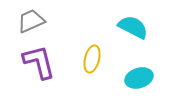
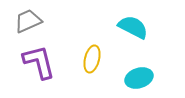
gray trapezoid: moved 3 px left
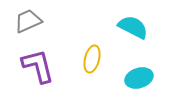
purple L-shape: moved 1 px left, 4 px down
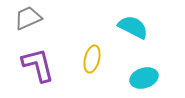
gray trapezoid: moved 3 px up
purple L-shape: moved 1 px up
cyan ellipse: moved 5 px right
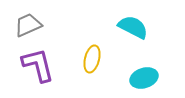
gray trapezoid: moved 7 px down
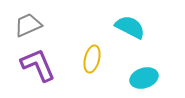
cyan semicircle: moved 3 px left
purple L-shape: rotated 9 degrees counterclockwise
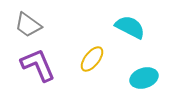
gray trapezoid: rotated 120 degrees counterclockwise
yellow ellipse: rotated 24 degrees clockwise
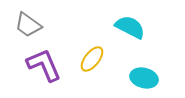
purple L-shape: moved 6 px right
cyan ellipse: rotated 32 degrees clockwise
